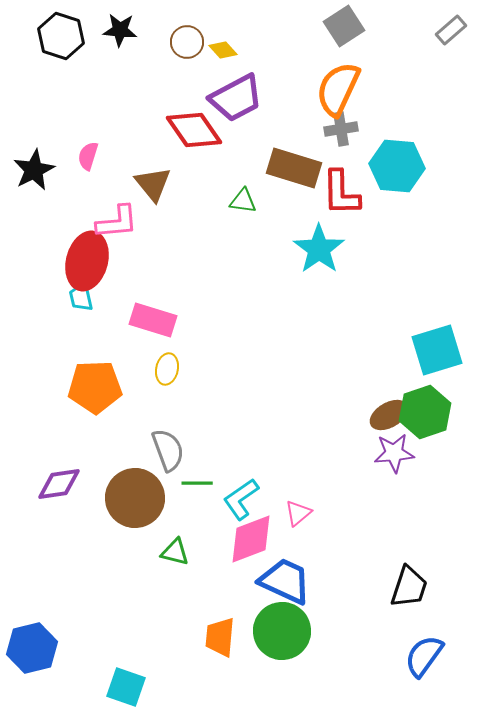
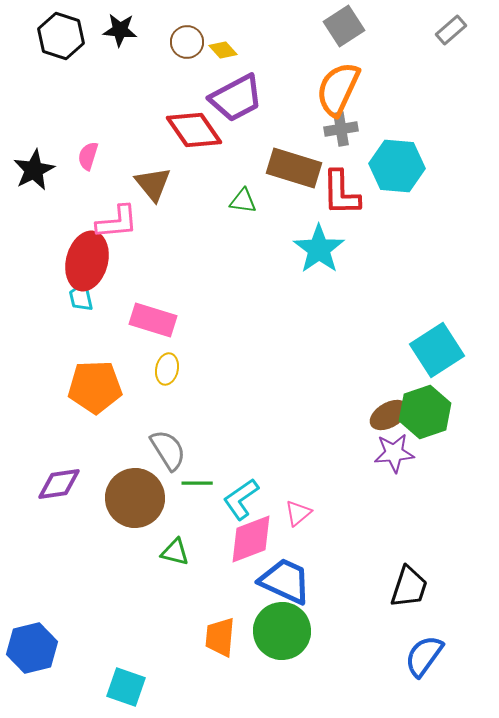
cyan square at (437, 350): rotated 16 degrees counterclockwise
gray semicircle at (168, 450): rotated 12 degrees counterclockwise
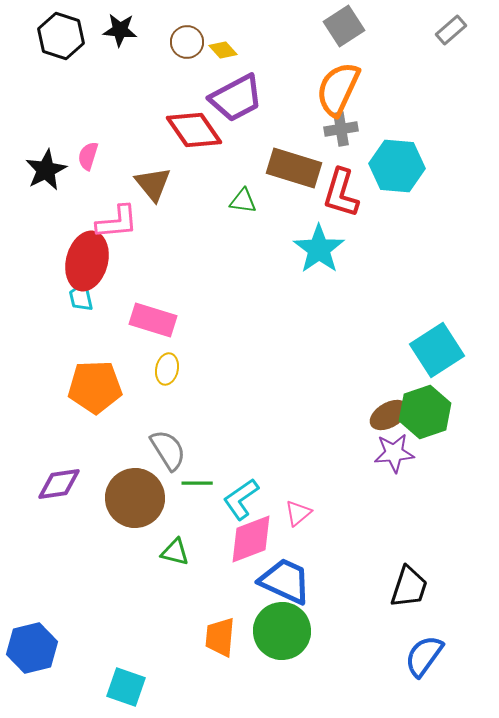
black star at (34, 170): moved 12 px right
red L-shape at (341, 193): rotated 18 degrees clockwise
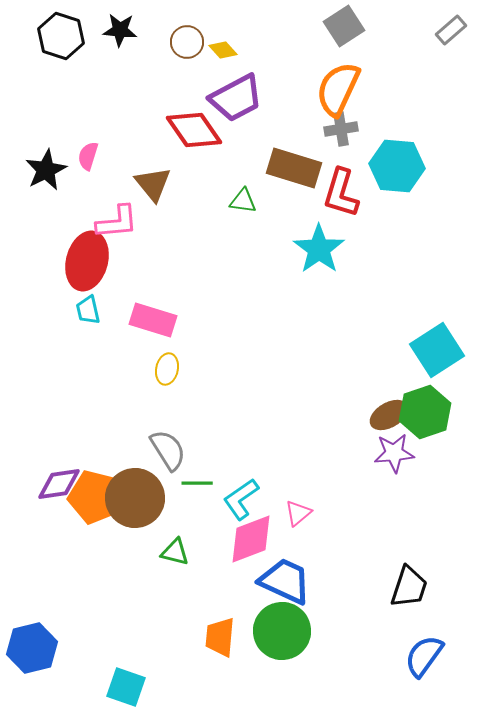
cyan trapezoid at (81, 297): moved 7 px right, 13 px down
orange pentagon at (95, 387): moved 110 px down; rotated 16 degrees clockwise
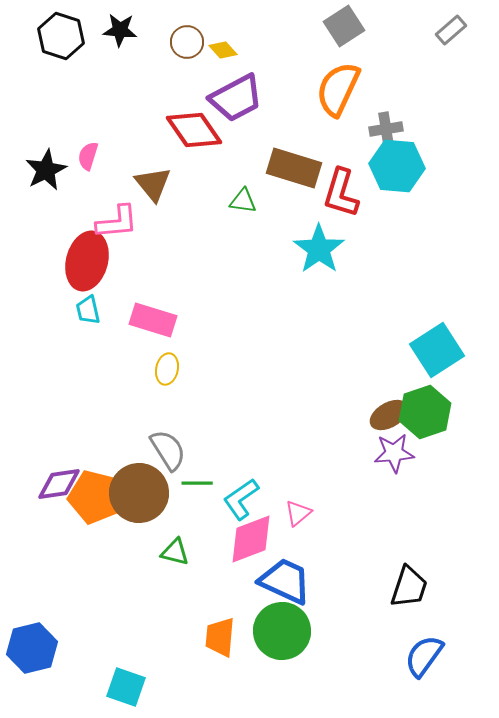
gray cross at (341, 129): moved 45 px right
brown circle at (135, 498): moved 4 px right, 5 px up
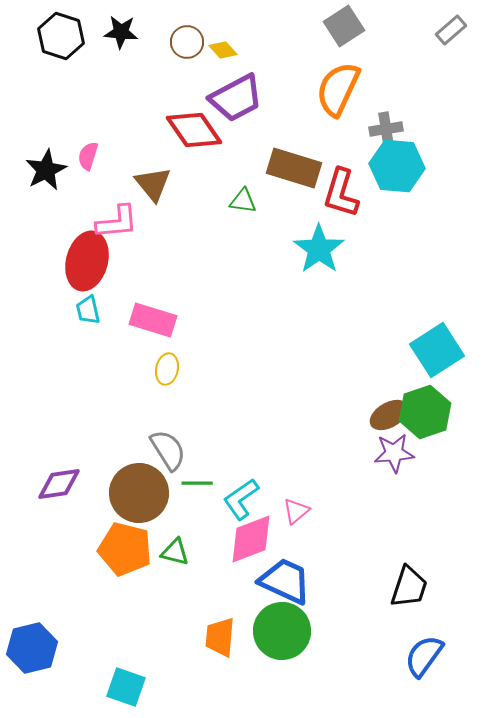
black star at (120, 30): moved 1 px right, 2 px down
orange pentagon at (95, 497): moved 30 px right, 52 px down
pink triangle at (298, 513): moved 2 px left, 2 px up
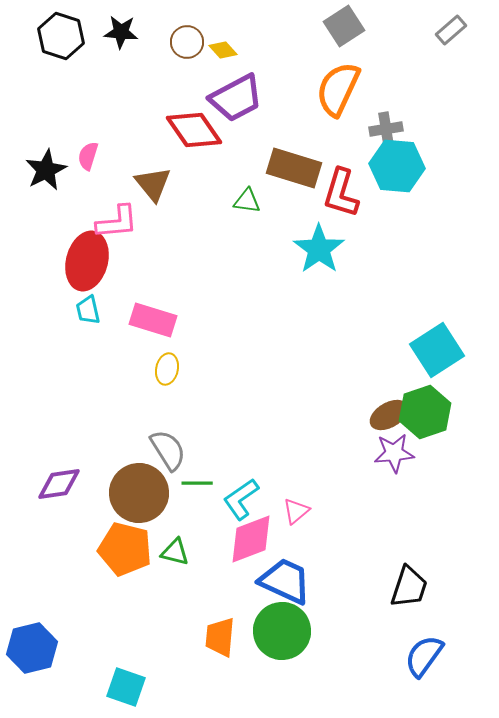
green triangle at (243, 201): moved 4 px right
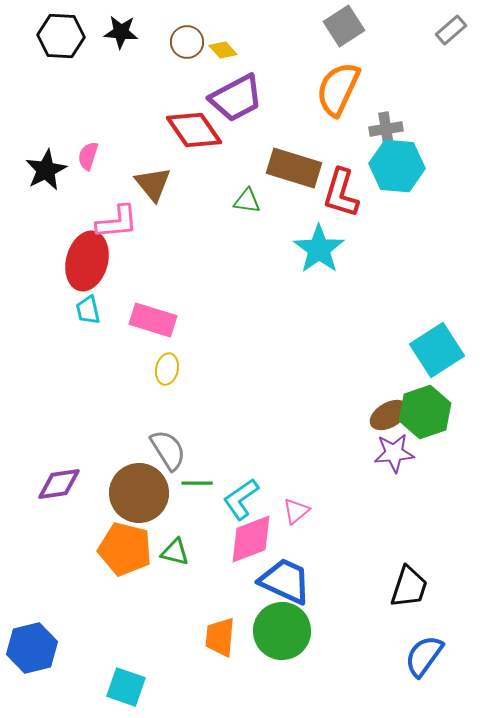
black hexagon at (61, 36): rotated 15 degrees counterclockwise
